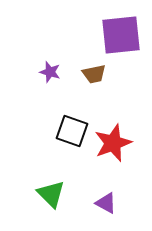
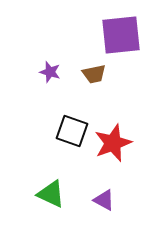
green triangle: rotated 20 degrees counterclockwise
purple triangle: moved 2 px left, 3 px up
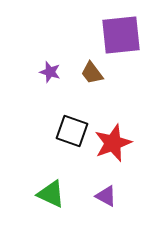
brown trapezoid: moved 2 px left, 1 px up; rotated 65 degrees clockwise
purple triangle: moved 2 px right, 4 px up
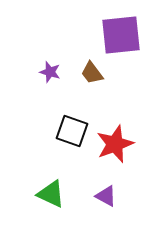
red star: moved 2 px right, 1 px down
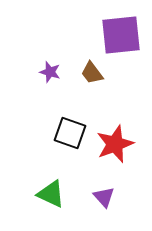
black square: moved 2 px left, 2 px down
purple triangle: moved 2 px left, 1 px down; rotated 20 degrees clockwise
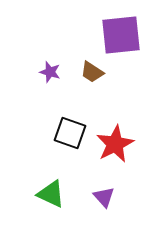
brown trapezoid: moved 1 px up; rotated 20 degrees counterclockwise
red star: rotated 6 degrees counterclockwise
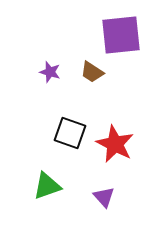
red star: rotated 18 degrees counterclockwise
green triangle: moved 4 px left, 8 px up; rotated 44 degrees counterclockwise
